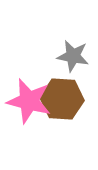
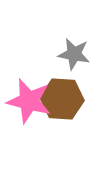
gray star: moved 1 px right, 2 px up
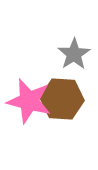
gray star: rotated 28 degrees clockwise
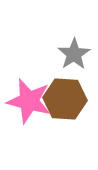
brown hexagon: moved 3 px right
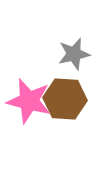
gray star: rotated 20 degrees clockwise
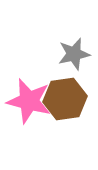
brown hexagon: rotated 12 degrees counterclockwise
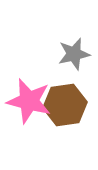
brown hexagon: moved 6 px down
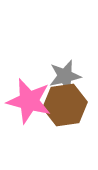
gray star: moved 9 px left, 22 px down
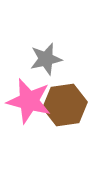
gray star: moved 19 px left, 17 px up
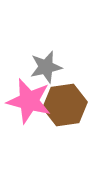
gray star: moved 8 px down
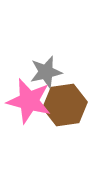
gray star: moved 5 px down
